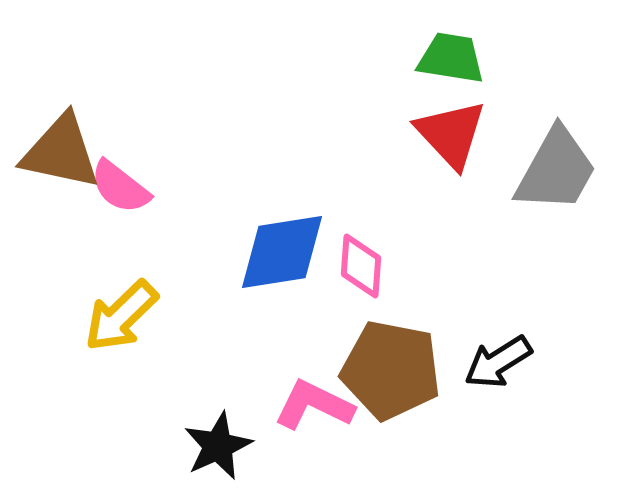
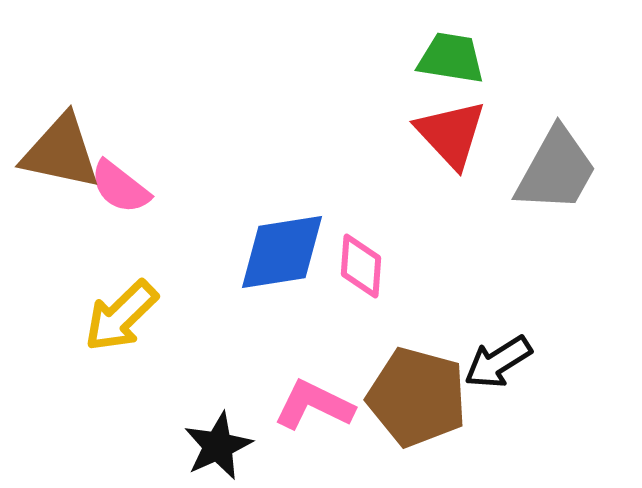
brown pentagon: moved 26 px right, 27 px down; rotated 4 degrees clockwise
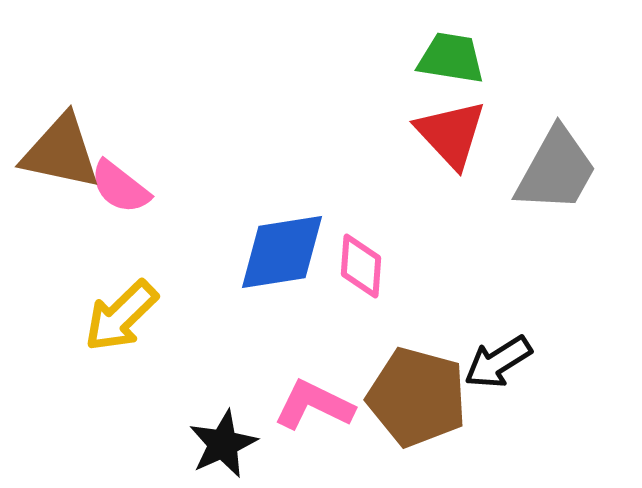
black star: moved 5 px right, 2 px up
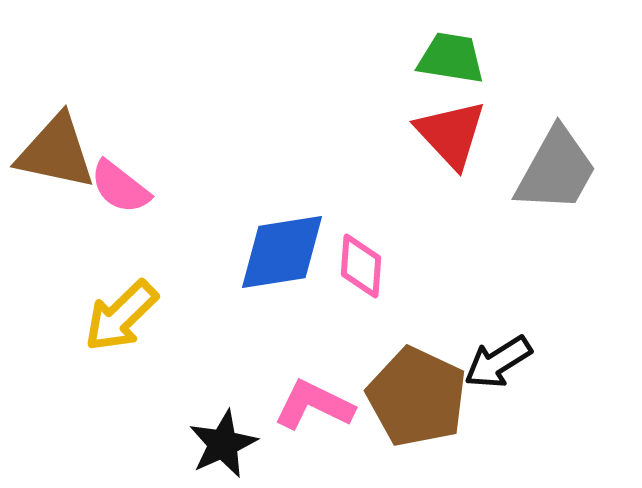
brown triangle: moved 5 px left
brown pentagon: rotated 10 degrees clockwise
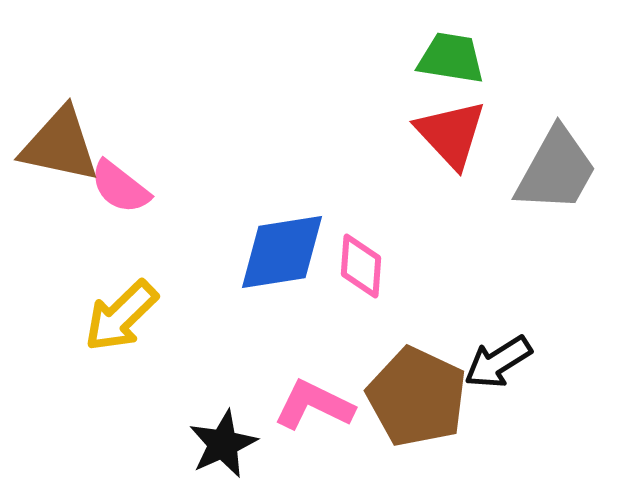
brown triangle: moved 4 px right, 7 px up
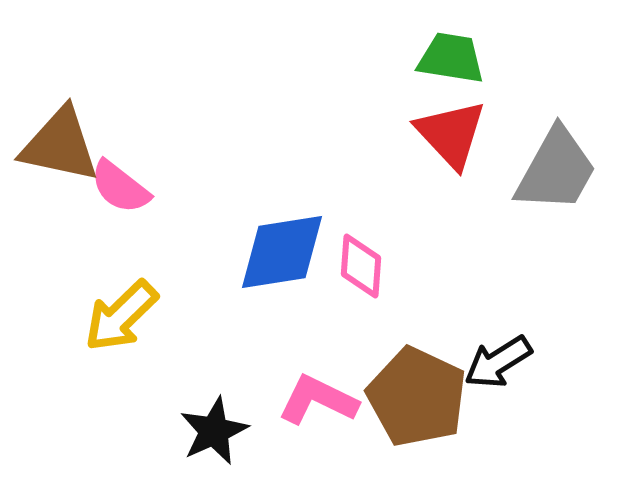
pink L-shape: moved 4 px right, 5 px up
black star: moved 9 px left, 13 px up
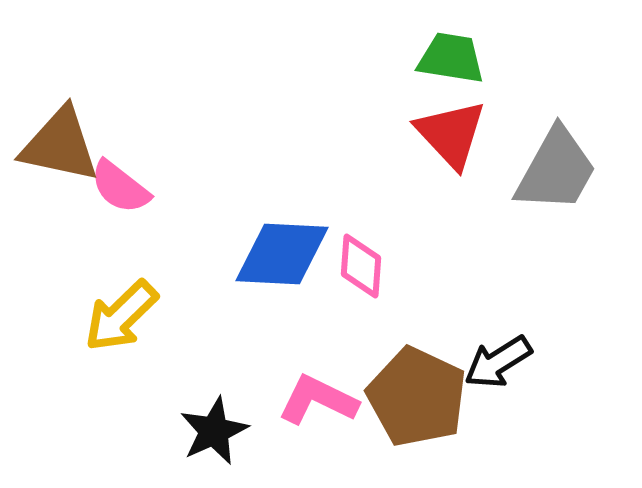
blue diamond: moved 2 px down; rotated 12 degrees clockwise
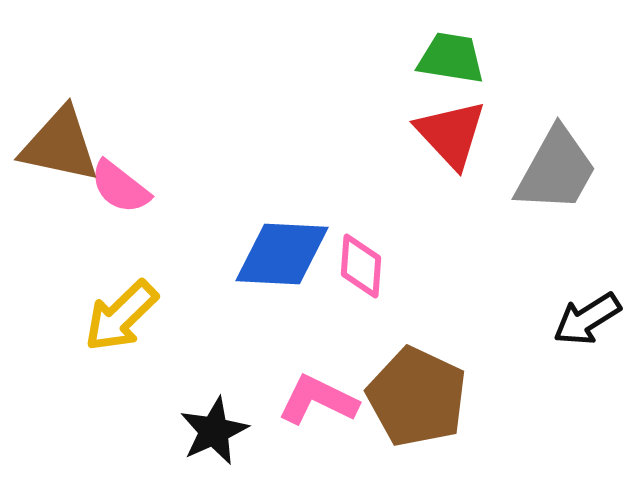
black arrow: moved 89 px right, 43 px up
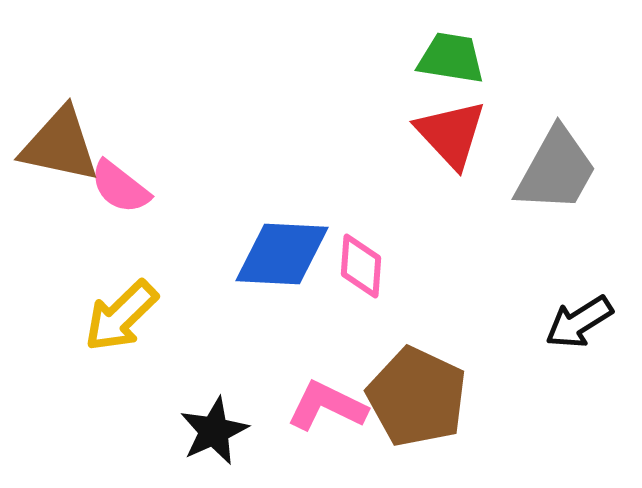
black arrow: moved 8 px left, 3 px down
pink L-shape: moved 9 px right, 6 px down
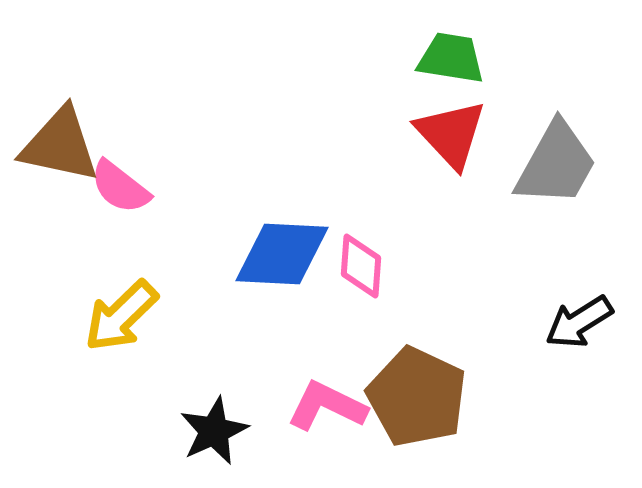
gray trapezoid: moved 6 px up
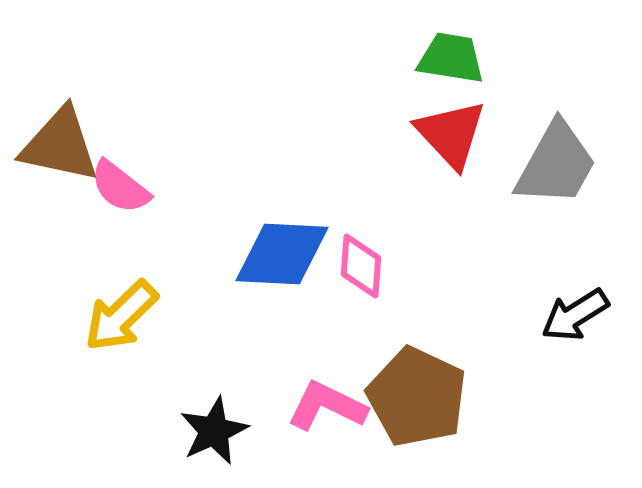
black arrow: moved 4 px left, 7 px up
